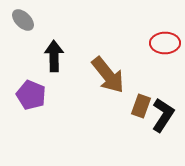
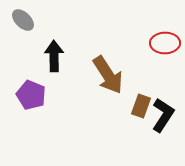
brown arrow: rotated 6 degrees clockwise
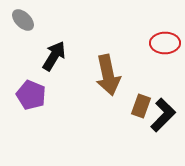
black arrow: rotated 32 degrees clockwise
brown arrow: rotated 21 degrees clockwise
black L-shape: rotated 12 degrees clockwise
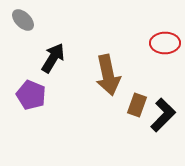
black arrow: moved 1 px left, 2 px down
brown rectangle: moved 4 px left, 1 px up
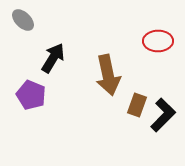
red ellipse: moved 7 px left, 2 px up
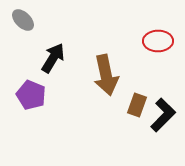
brown arrow: moved 2 px left
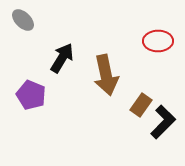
black arrow: moved 9 px right
brown rectangle: moved 4 px right; rotated 15 degrees clockwise
black L-shape: moved 7 px down
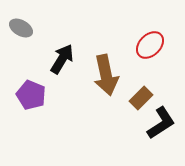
gray ellipse: moved 2 px left, 8 px down; rotated 15 degrees counterclockwise
red ellipse: moved 8 px left, 4 px down; rotated 44 degrees counterclockwise
black arrow: moved 1 px down
brown rectangle: moved 7 px up; rotated 10 degrees clockwise
black L-shape: moved 2 px left, 1 px down; rotated 12 degrees clockwise
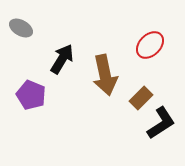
brown arrow: moved 1 px left
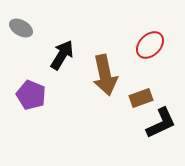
black arrow: moved 4 px up
brown rectangle: rotated 25 degrees clockwise
black L-shape: rotated 8 degrees clockwise
